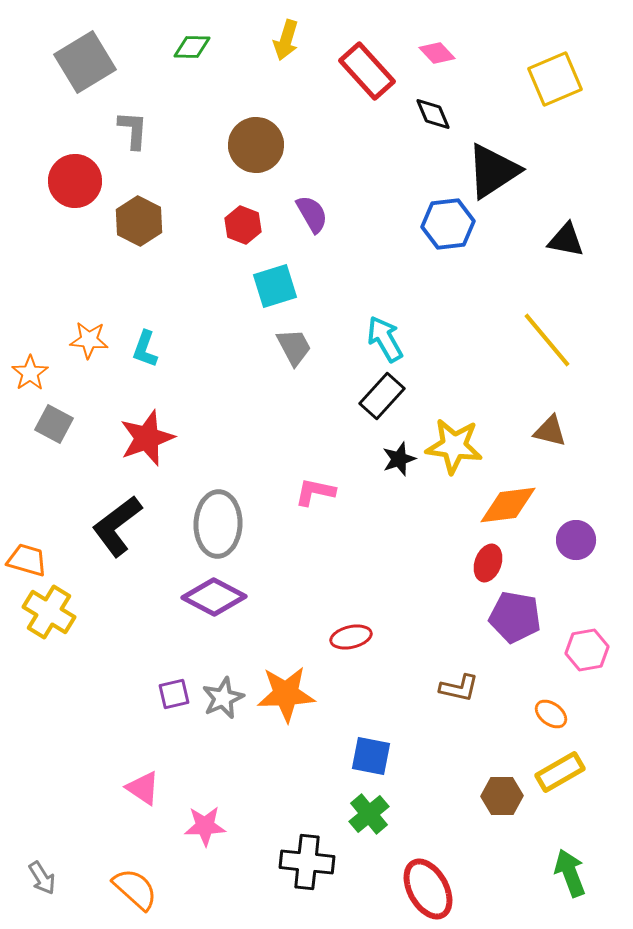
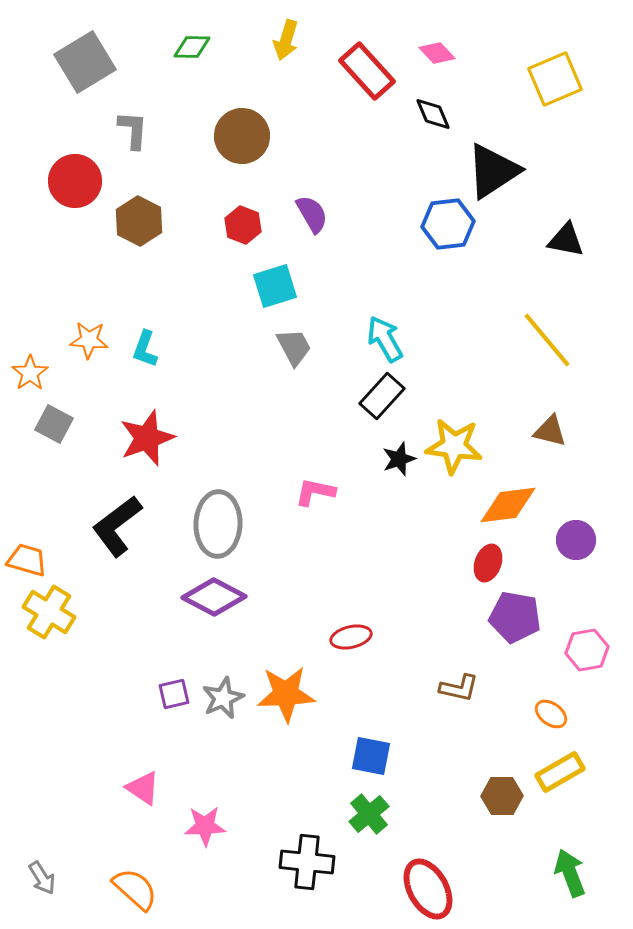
brown circle at (256, 145): moved 14 px left, 9 px up
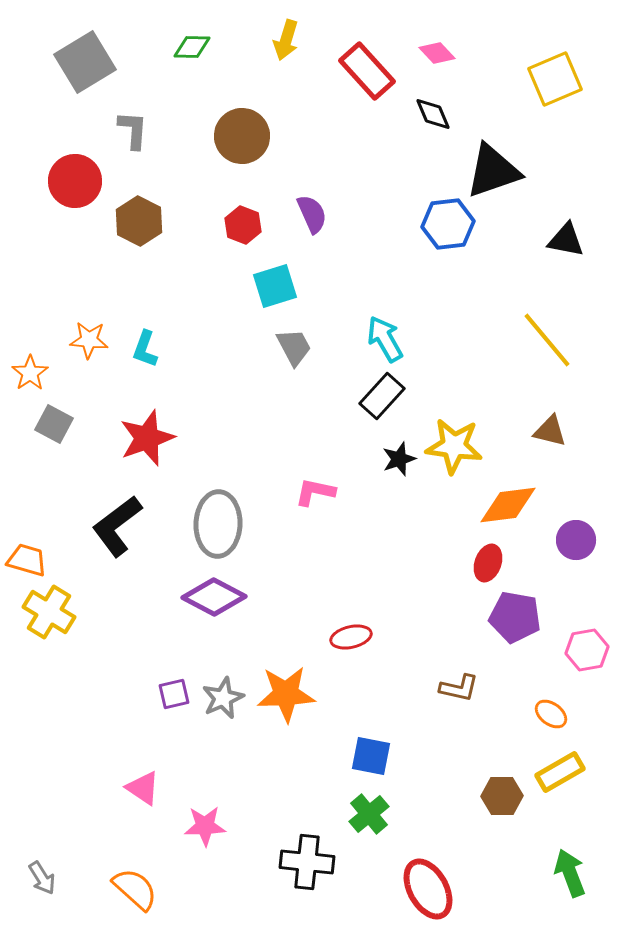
black triangle at (493, 171): rotated 14 degrees clockwise
purple semicircle at (312, 214): rotated 6 degrees clockwise
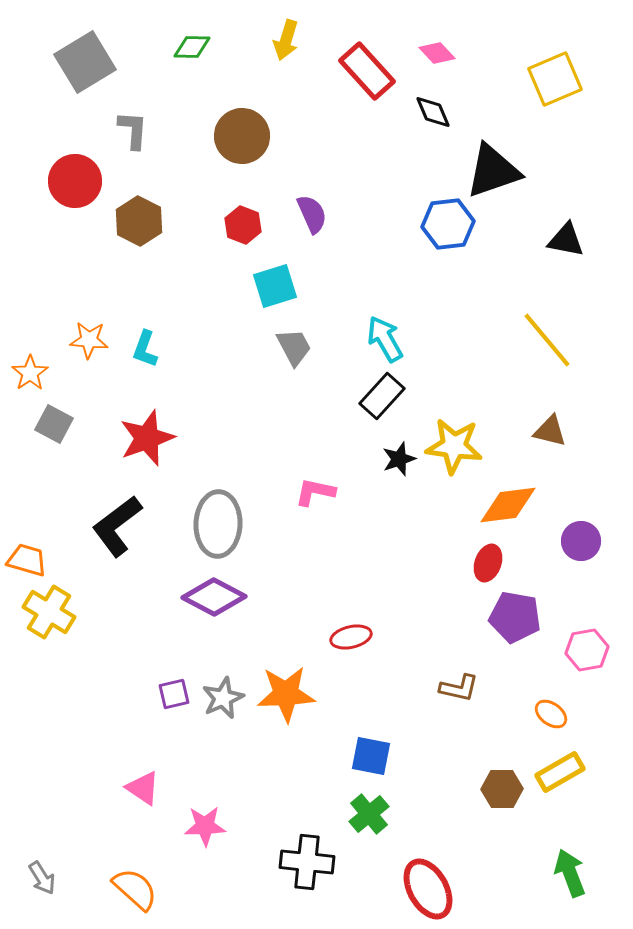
black diamond at (433, 114): moved 2 px up
purple circle at (576, 540): moved 5 px right, 1 px down
brown hexagon at (502, 796): moved 7 px up
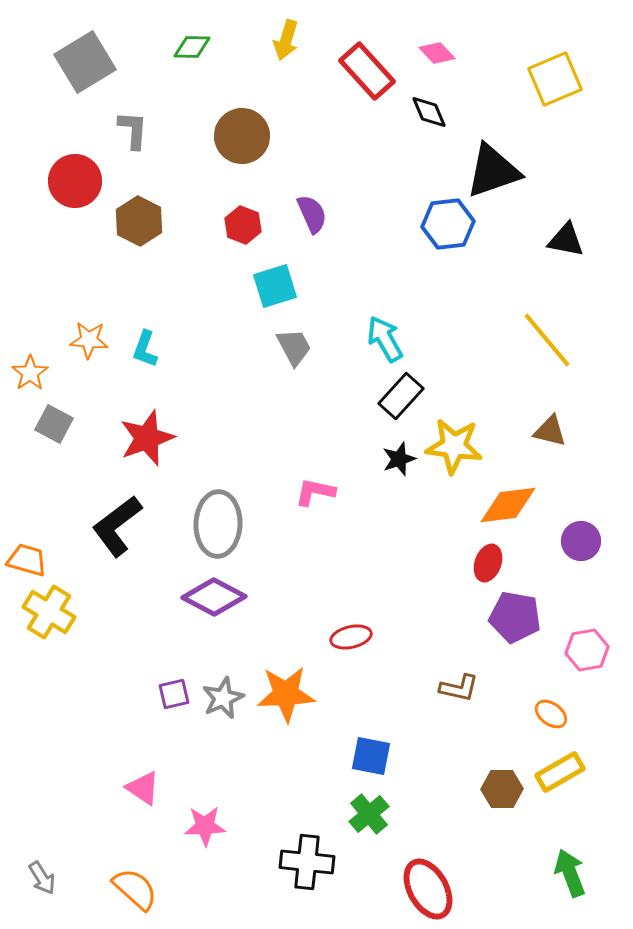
black diamond at (433, 112): moved 4 px left
black rectangle at (382, 396): moved 19 px right
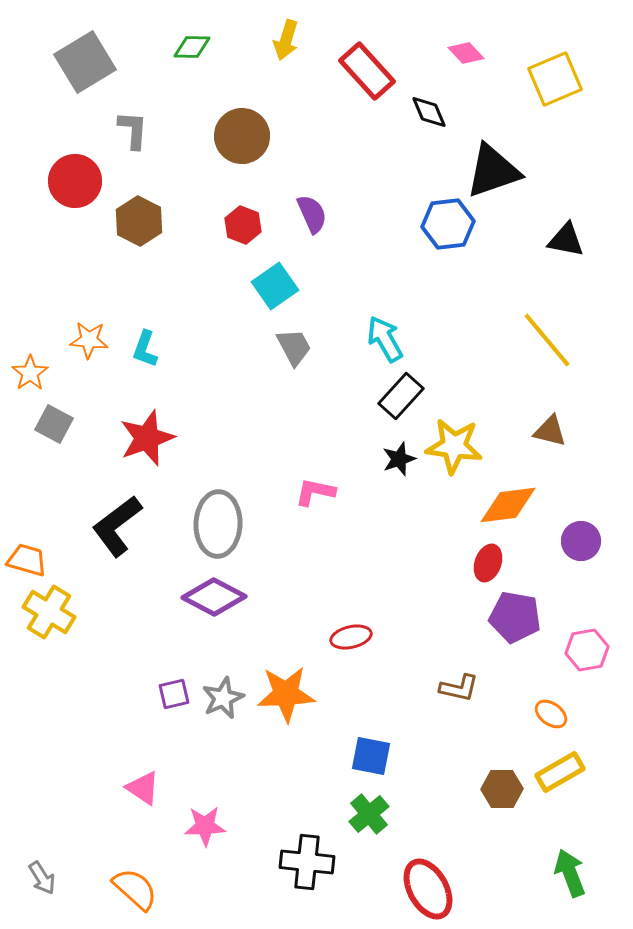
pink diamond at (437, 53): moved 29 px right
cyan square at (275, 286): rotated 18 degrees counterclockwise
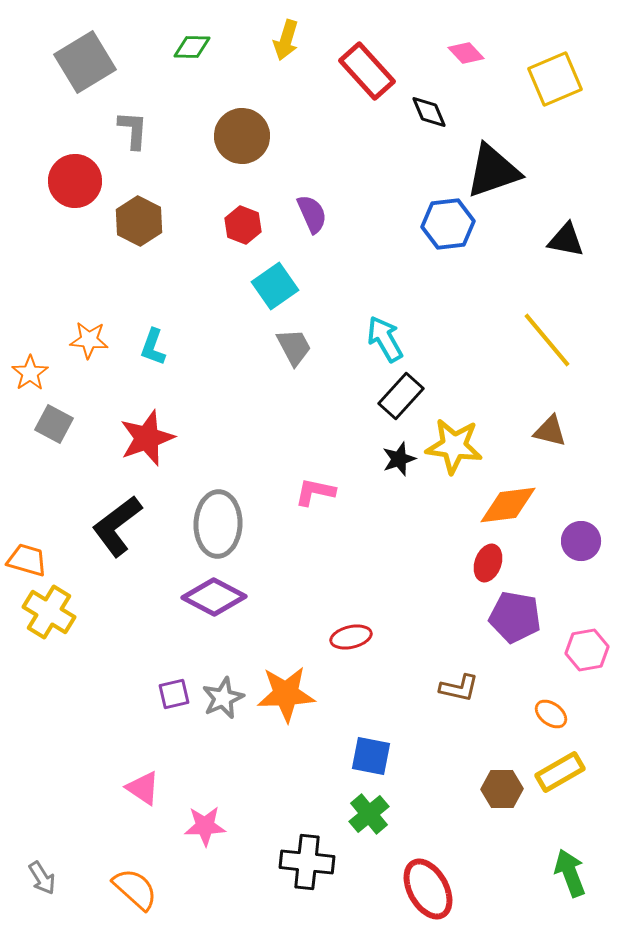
cyan L-shape at (145, 349): moved 8 px right, 2 px up
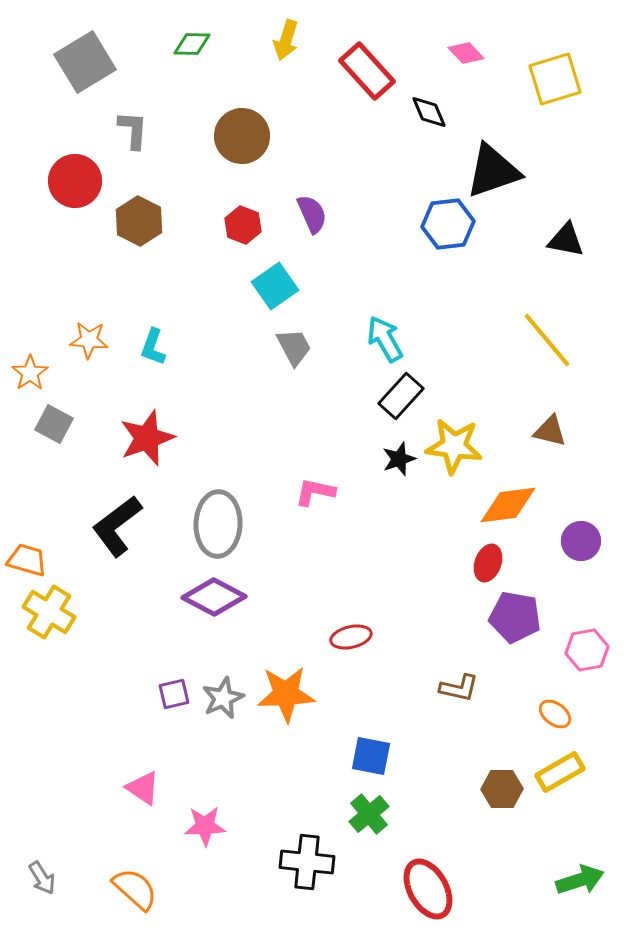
green diamond at (192, 47): moved 3 px up
yellow square at (555, 79): rotated 6 degrees clockwise
orange ellipse at (551, 714): moved 4 px right
green arrow at (570, 873): moved 10 px right, 7 px down; rotated 93 degrees clockwise
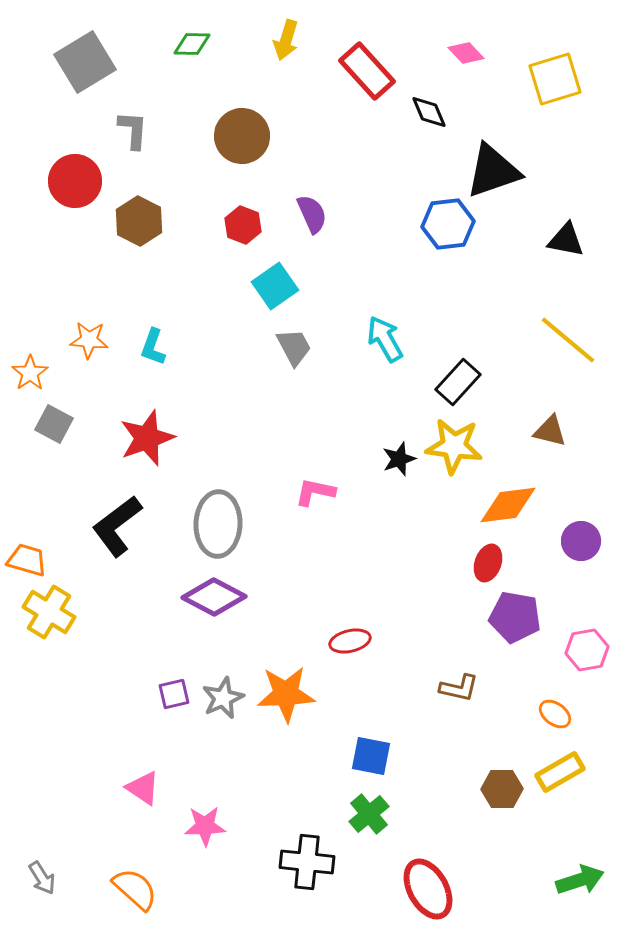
yellow line at (547, 340): moved 21 px right; rotated 10 degrees counterclockwise
black rectangle at (401, 396): moved 57 px right, 14 px up
red ellipse at (351, 637): moved 1 px left, 4 px down
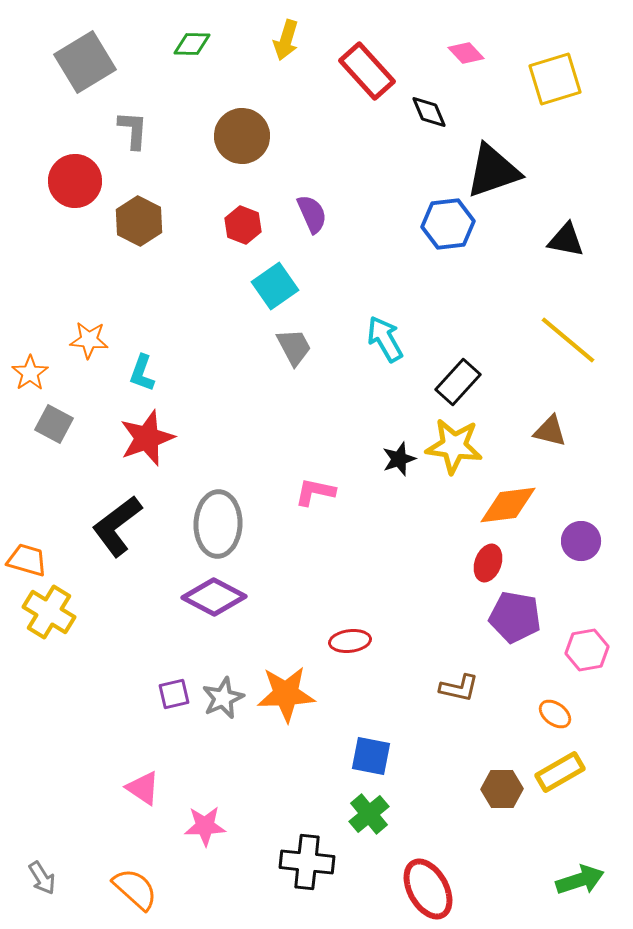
cyan L-shape at (153, 347): moved 11 px left, 26 px down
red ellipse at (350, 641): rotated 6 degrees clockwise
